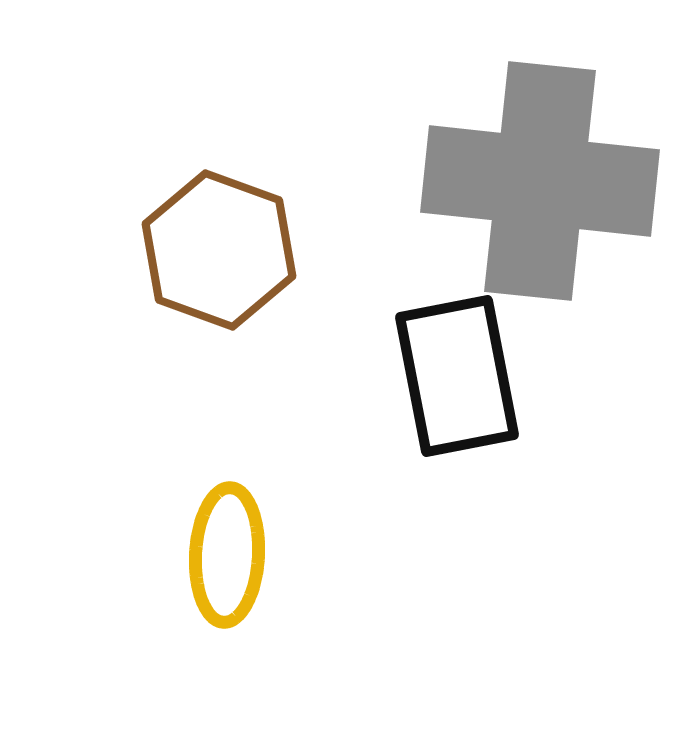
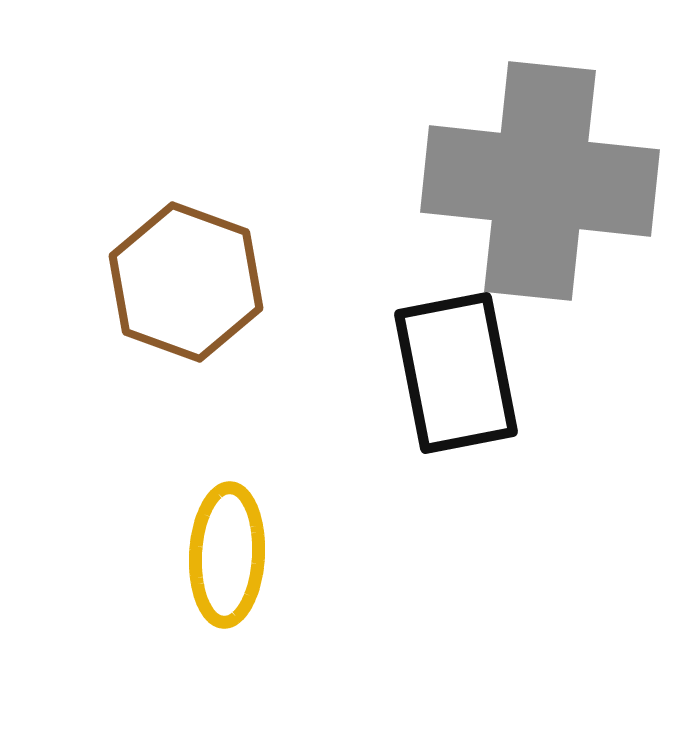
brown hexagon: moved 33 px left, 32 px down
black rectangle: moved 1 px left, 3 px up
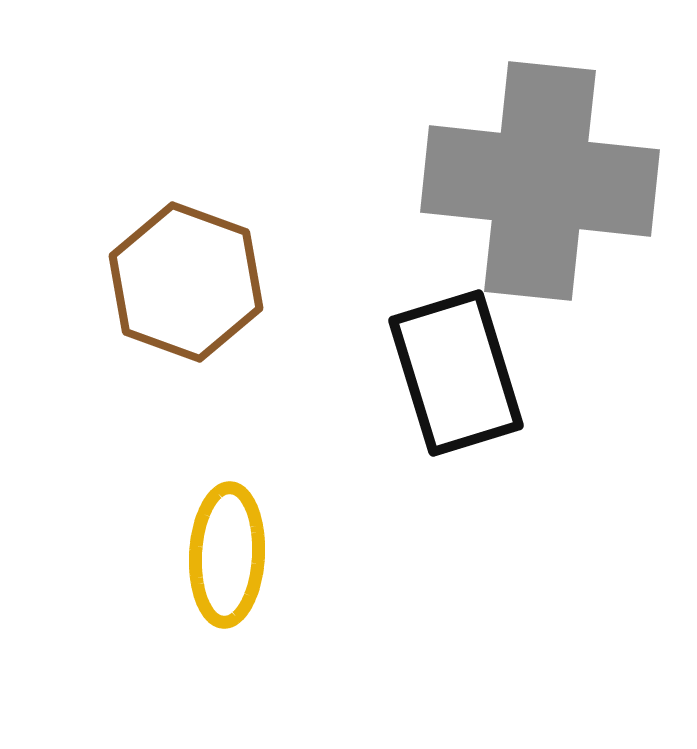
black rectangle: rotated 6 degrees counterclockwise
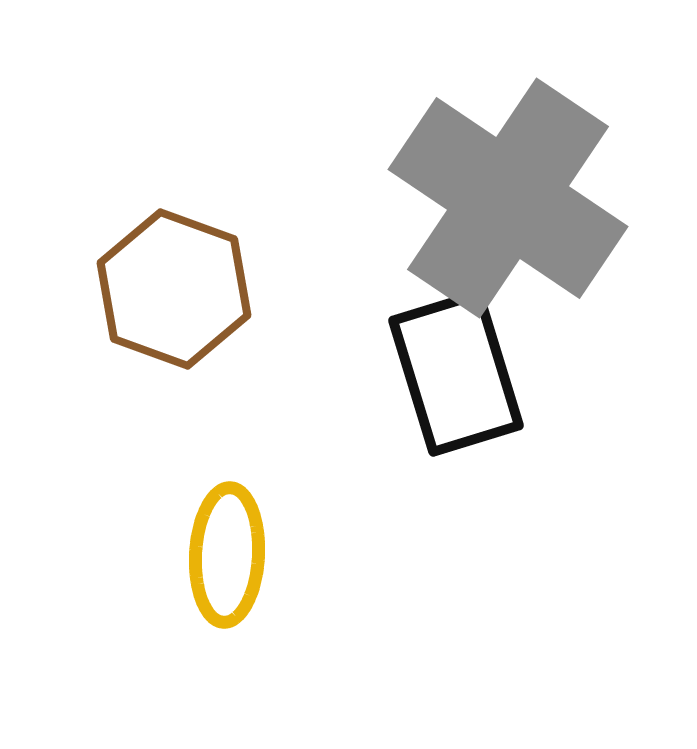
gray cross: moved 32 px left, 17 px down; rotated 28 degrees clockwise
brown hexagon: moved 12 px left, 7 px down
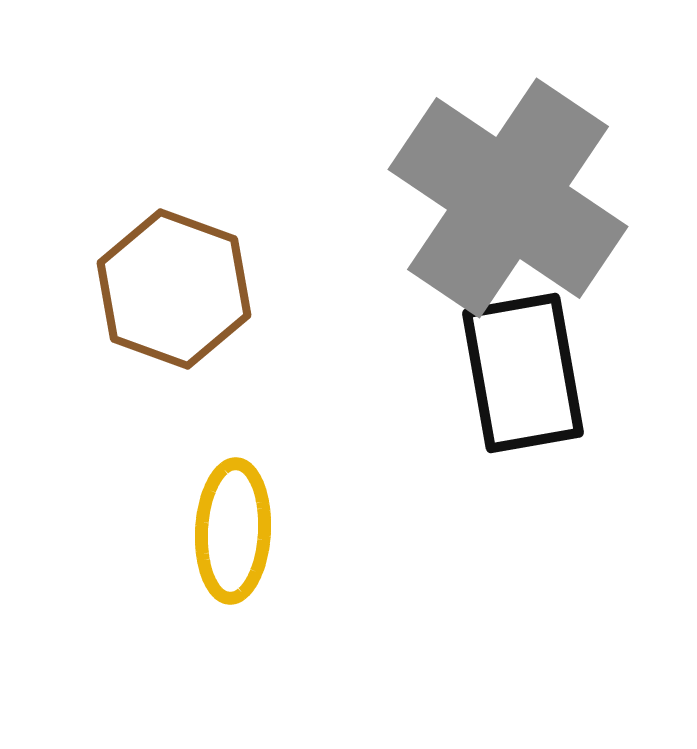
black rectangle: moved 67 px right; rotated 7 degrees clockwise
yellow ellipse: moved 6 px right, 24 px up
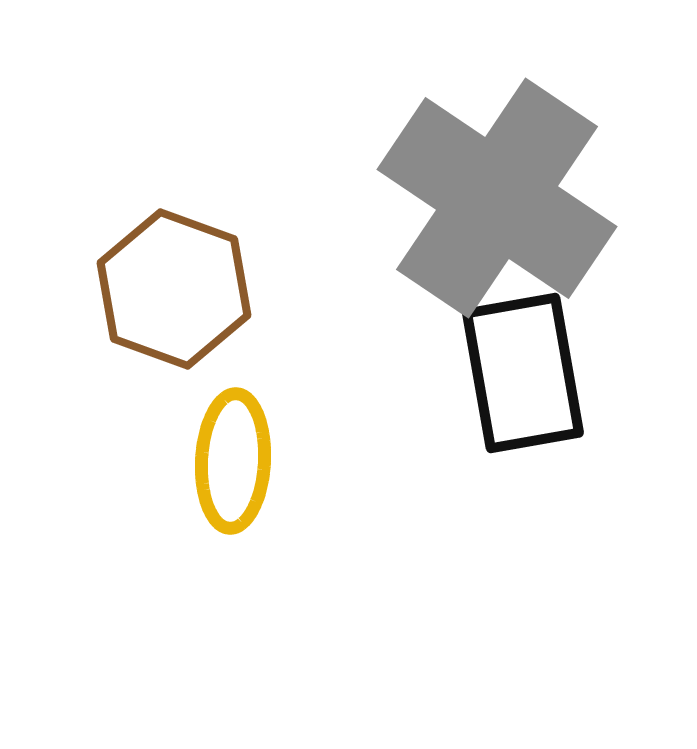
gray cross: moved 11 px left
yellow ellipse: moved 70 px up
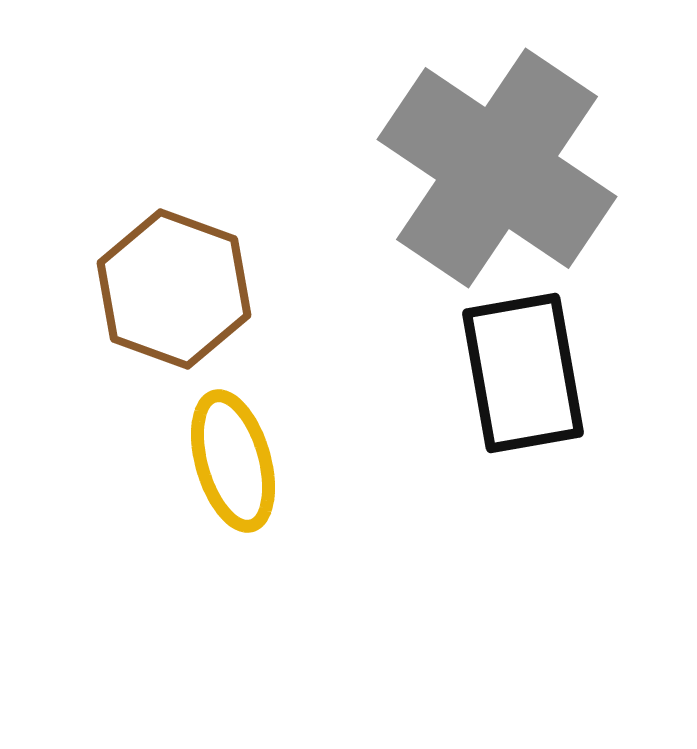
gray cross: moved 30 px up
yellow ellipse: rotated 19 degrees counterclockwise
